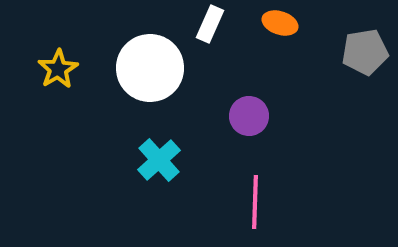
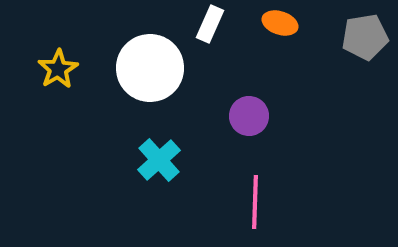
gray pentagon: moved 15 px up
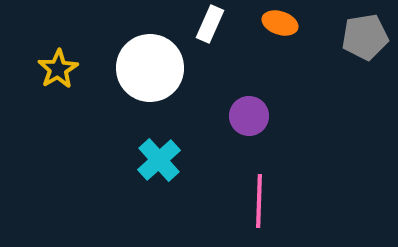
pink line: moved 4 px right, 1 px up
